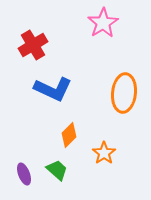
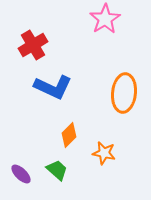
pink star: moved 2 px right, 4 px up
blue L-shape: moved 2 px up
orange star: rotated 25 degrees counterclockwise
purple ellipse: moved 3 px left; rotated 25 degrees counterclockwise
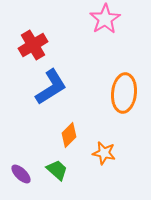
blue L-shape: moved 2 px left; rotated 57 degrees counterclockwise
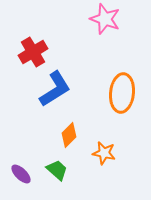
pink star: rotated 20 degrees counterclockwise
red cross: moved 7 px down
blue L-shape: moved 4 px right, 2 px down
orange ellipse: moved 2 px left
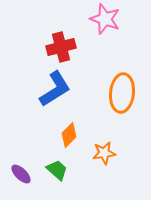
red cross: moved 28 px right, 5 px up; rotated 16 degrees clockwise
orange star: rotated 20 degrees counterclockwise
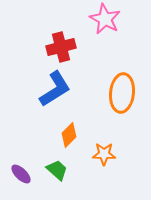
pink star: rotated 8 degrees clockwise
orange star: moved 1 px down; rotated 10 degrees clockwise
